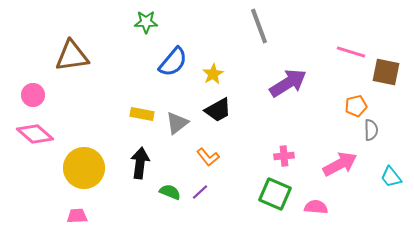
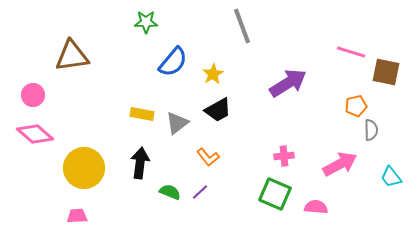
gray line: moved 17 px left
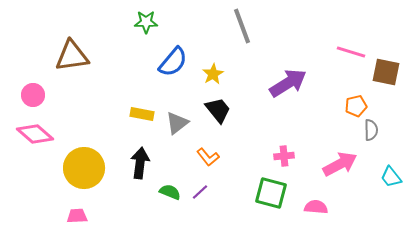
black trapezoid: rotated 100 degrees counterclockwise
green square: moved 4 px left, 1 px up; rotated 8 degrees counterclockwise
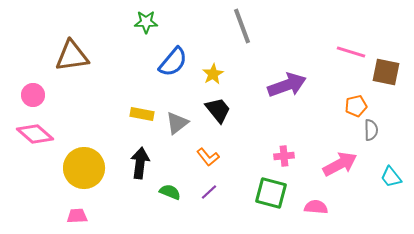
purple arrow: moved 1 px left, 2 px down; rotated 12 degrees clockwise
purple line: moved 9 px right
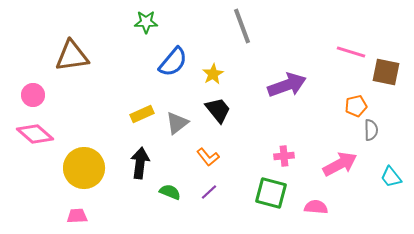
yellow rectangle: rotated 35 degrees counterclockwise
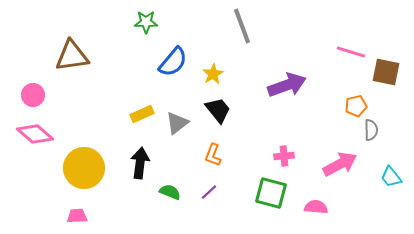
orange L-shape: moved 5 px right, 2 px up; rotated 60 degrees clockwise
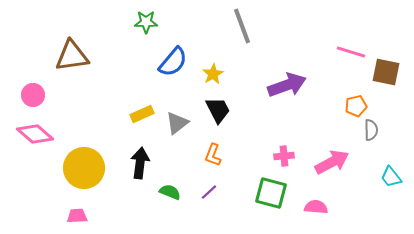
black trapezoid: rotated 12 degrees clockwise
pink arrow: moved 8 px left, 2 px up
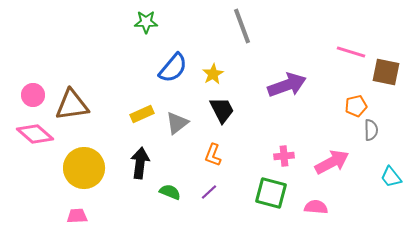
brown triangle: moved 49 px down
blue semicircle: moved 6 px down
black trapezoid: moved 4 px right
